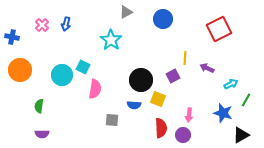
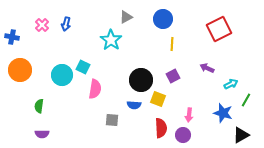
gray triangle: moved 5 px down
yellow line: moved 13 px left, 14 px up
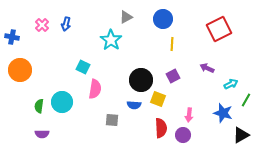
cyan circle: moved 27 px down
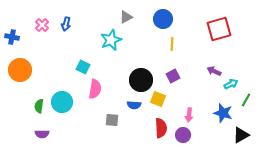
red square: rotated 10 degrees clockwise
cyan star: rotated 15 degrees clockwise
purple arrow: moved 7 px right, 3 px down
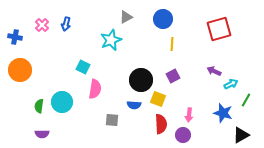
blue cross: moved 3 px right
red semicircle: moved 4 px up
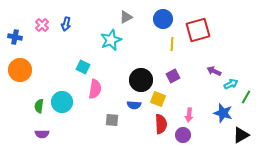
red square: moved 21 px left, 1 px down
green line: moved 3 px up
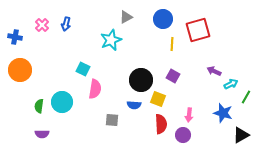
cyan square: moved 2 px down
purple square: rotated 32 degrees counterclockwise
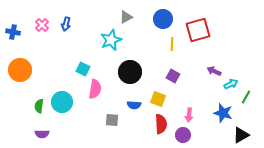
blue cross: moved 2 px left, 5 px up
black circle: moved 11 px left, 8 px up
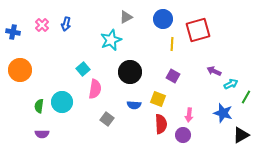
cyan square: rotated 24 degrees clockwise
gray square: moved 5 px left, 1 px up; rotated 32 degrees clockwise
